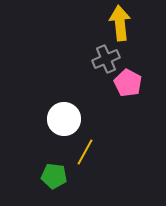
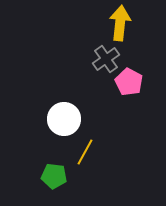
yellow arrow: rotated 12 degrees clockwise
gray cross: rotated 12 degrees counterclockwise
pink pentagon: moved 1 px right, 1 px up
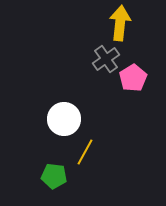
pink pentagon: moved 4 px right, 4 px up; rotated 12 degrees clockwise
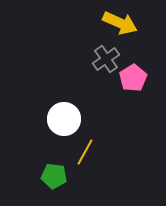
yellow arrow: rotated 108 degrees clockwise
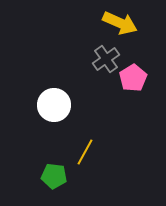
white circle: moved 10 px left, 14 px up
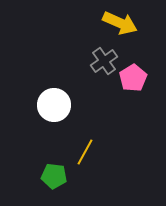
gray cross: moved 2 px left, 2 px down
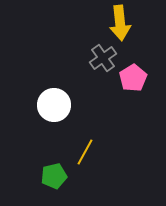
yellow arrow: rotated 60 degrees clockwise
gray cross: moved 1 px left, 3 px up
green pentagon: rotated 20 degrees counterclockwise
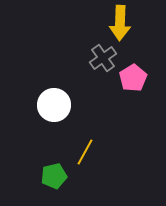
yellow arrow: rotated 8 degrees clockwise
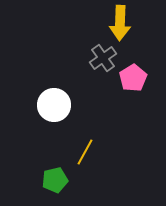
green pentagon: moved 1 px right, 4 px down
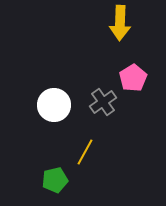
gray cross: moved 44 px down
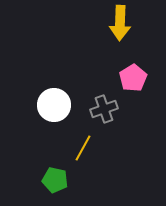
gray cross: moved 1 px right, 7 px down; rotated 16 degrees clockwise
yellow line: moved 2 px left, 4 px up
green pentagon: rotated 25 degrees clockwise
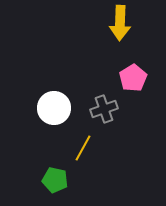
white circle: moved 3 px down
